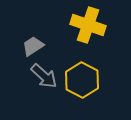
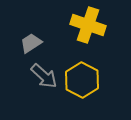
gray trapezoid: moved 2 px left, 3 px up
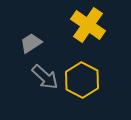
yellow cross: rotated 16 degrees clockwise
gray arrow: moved 1 px right, 1 px down
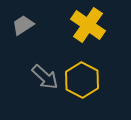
gray trapezoid: moved 8 px left, 18 px up
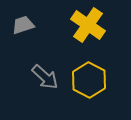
gray trapezoid: rotated 15 degrees clockwise
yellow hexagon: moved 7 px right
